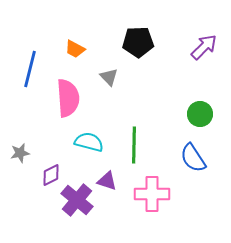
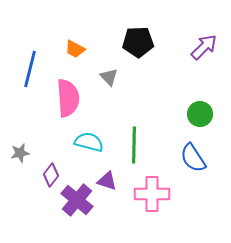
purple diamond: rotated 25 degrees counterclockwise
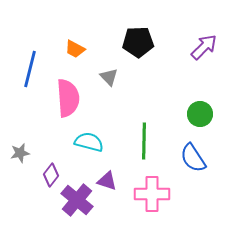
green line: moved 10 px right, 4 px up
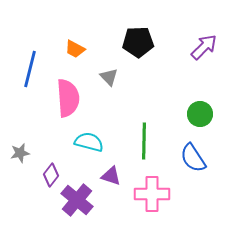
purple triangle: moved 4 px right, 5 px up
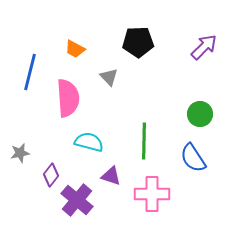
blue line: moved 3 px down
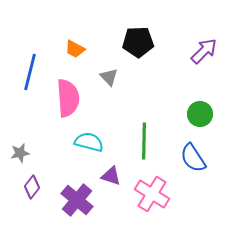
purple arrow: moved 4 px down
purple diamond: moved 19 px left, 12 px down
pink cross: rotated 32 degrees clockwise
